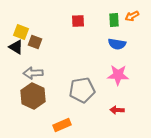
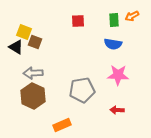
yellow square: moved 3 px right
blue semicircle: moved 4 px left
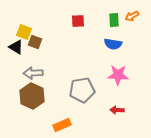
brown hexagon: moved 1 px left
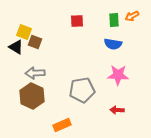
red square: moved 1 px left
gray arrow: moved 2 px right
